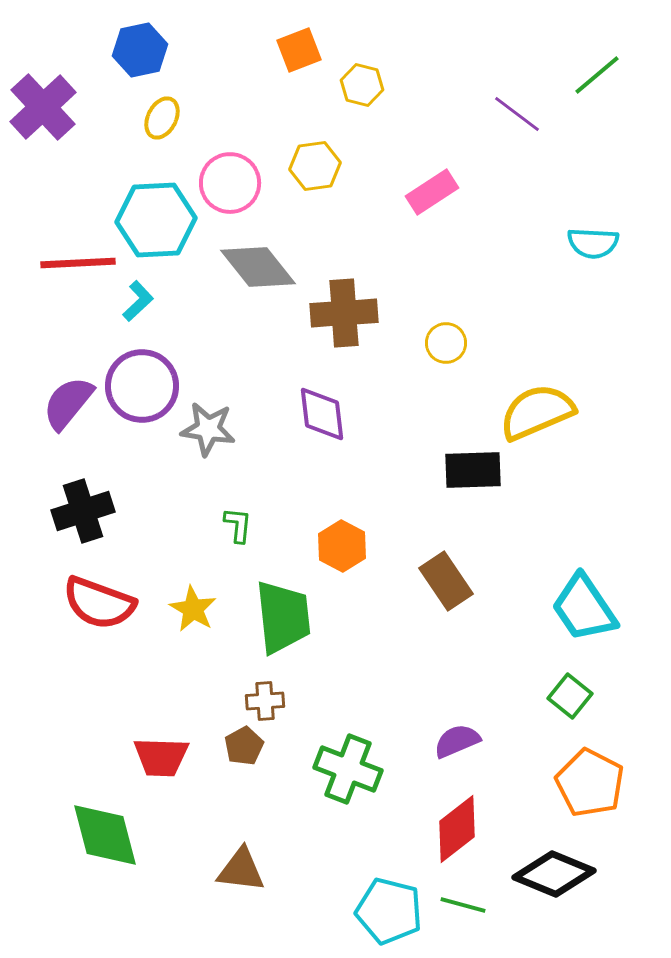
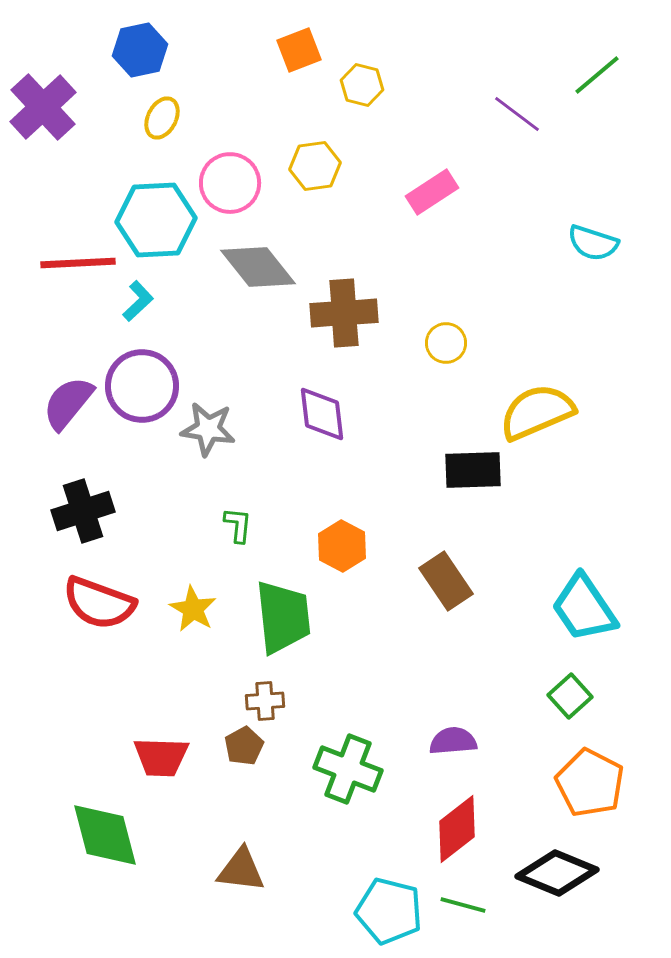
cyan semicircle at (593, 243): rotated 15 degrees clockwise
green square at (570, 696): rotated 9 degrees clockwise
purple semicircle at (457, 741): moved 4 px left; rotated 18 degrees clockwise
black diamond at (554, 874): moved 3 px right, 1 px up
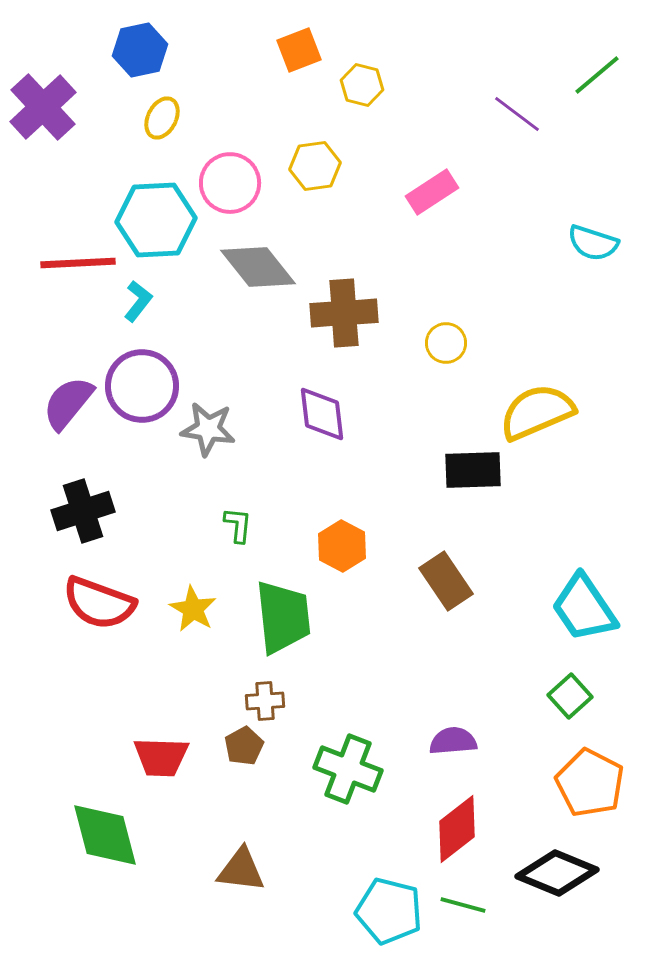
cyan L-shape at (138, 301): rotated 9 degrees counterclockwise
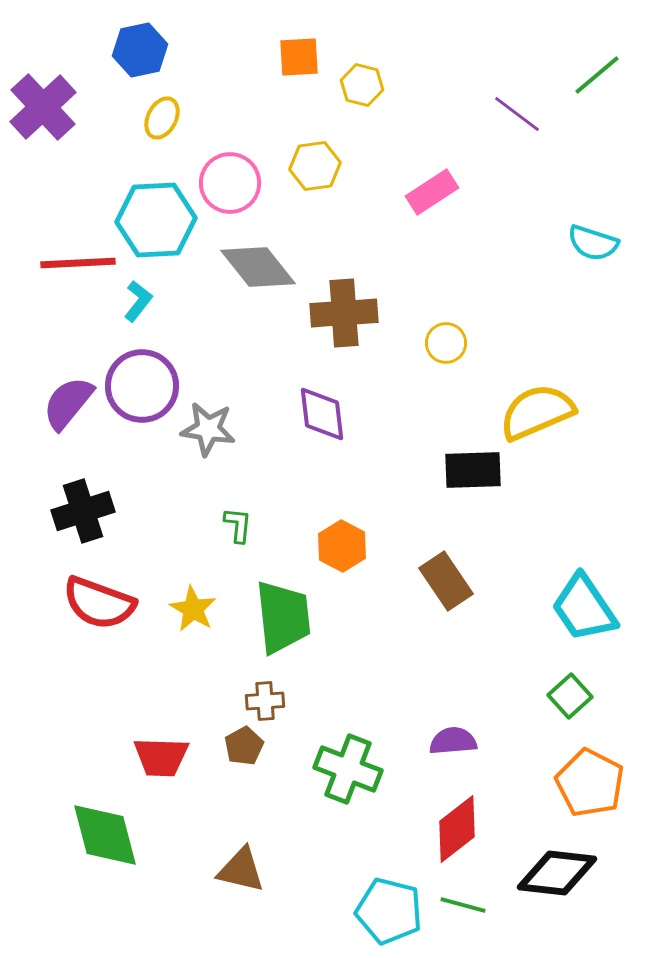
orange square at (299, 50): moved 7 px down; rotated 18 degrees clockwise
brown triangle at (241, 870): rotated 6 degrees clockwise
black diamond at (557, 873): rotated 16 degrees counterclockwise
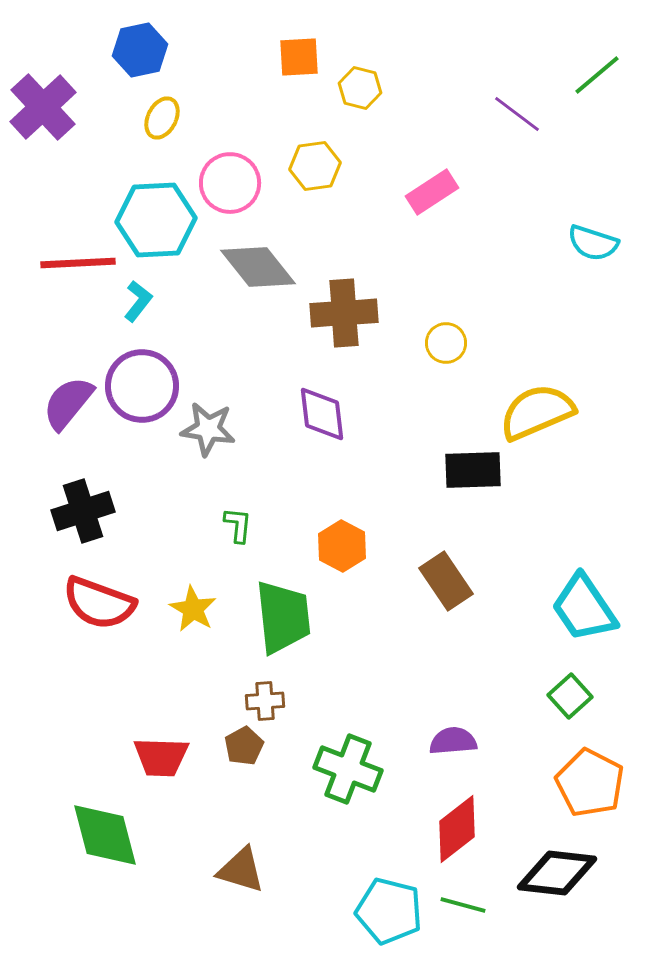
yellow hexagon at (362, 85): moved 2 px left, 3 px down
brown triangle at (241, 870): rotated 4 degrees clockwise
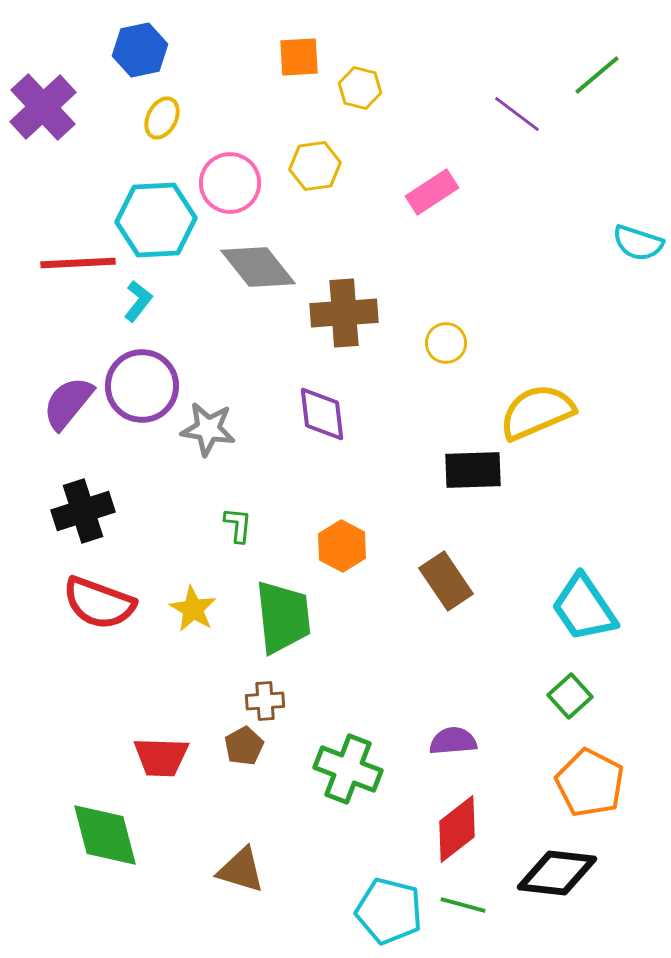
cyan semicircle at (593, 243): moved 45 px right
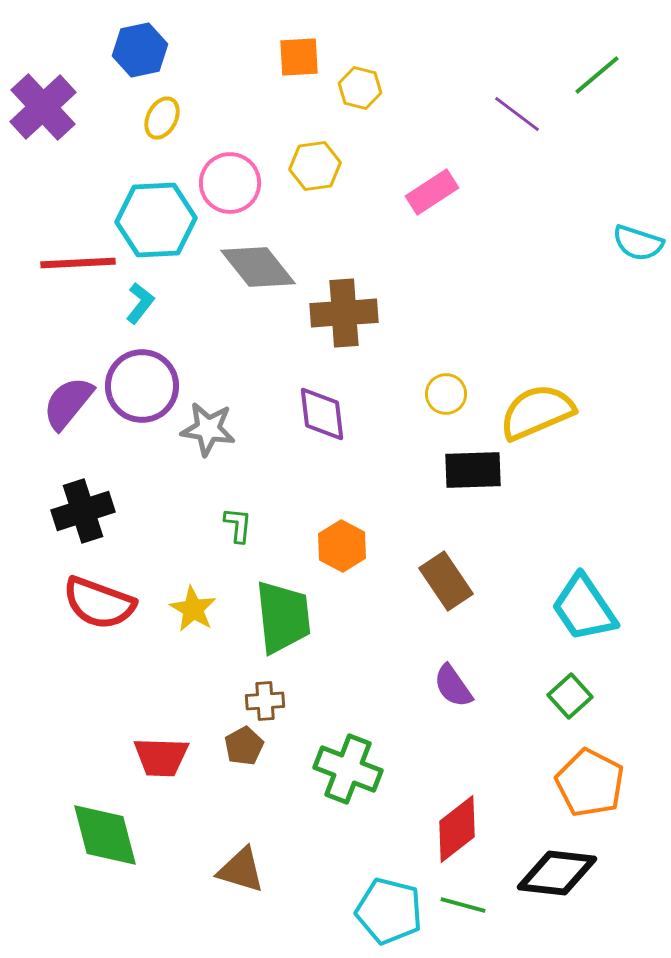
cyan L-shape at (138, 301): moved 2 px right, 2 px down
yellow circle at (446, 343): moved 51 px down
purple semicircle at (453, 741): moved 55 px up; rotated 120 degrees counterclockwise
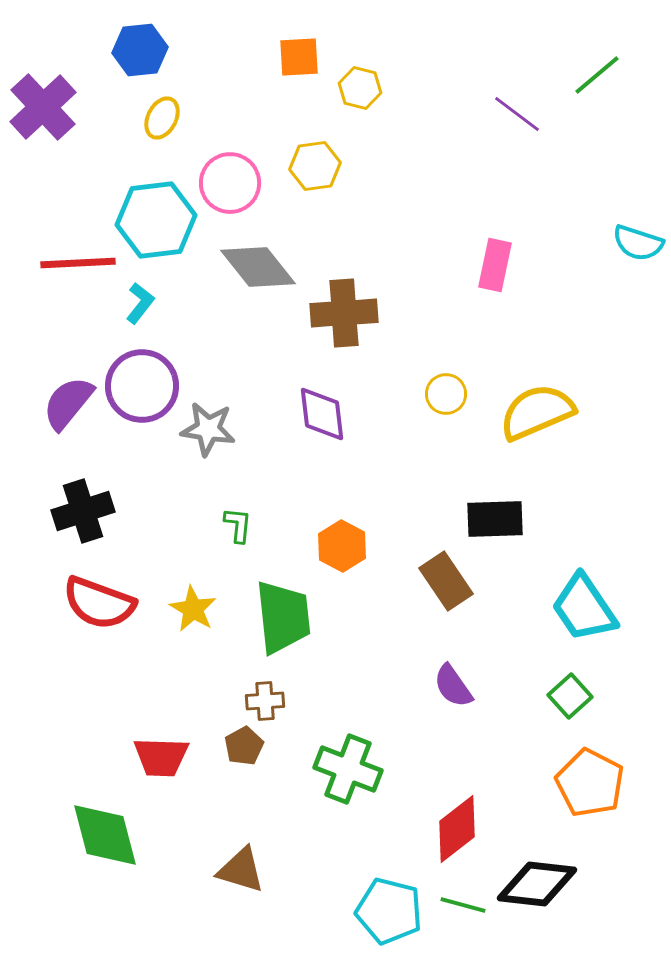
blue hexagon at (140, 50): rotated 6 degrees clockwise
pink rectangle at (432, 192): moved 63 px right, 73 px down; rotated 45 degrees counterclockwise
cyan hexagon at (156, 220): rotated 4 degrees counterclockwise
black rectangle at (473, 470): moved 22 px right, 49 px down
black diamond at (557, 873): moved 20 px left, 11 px down
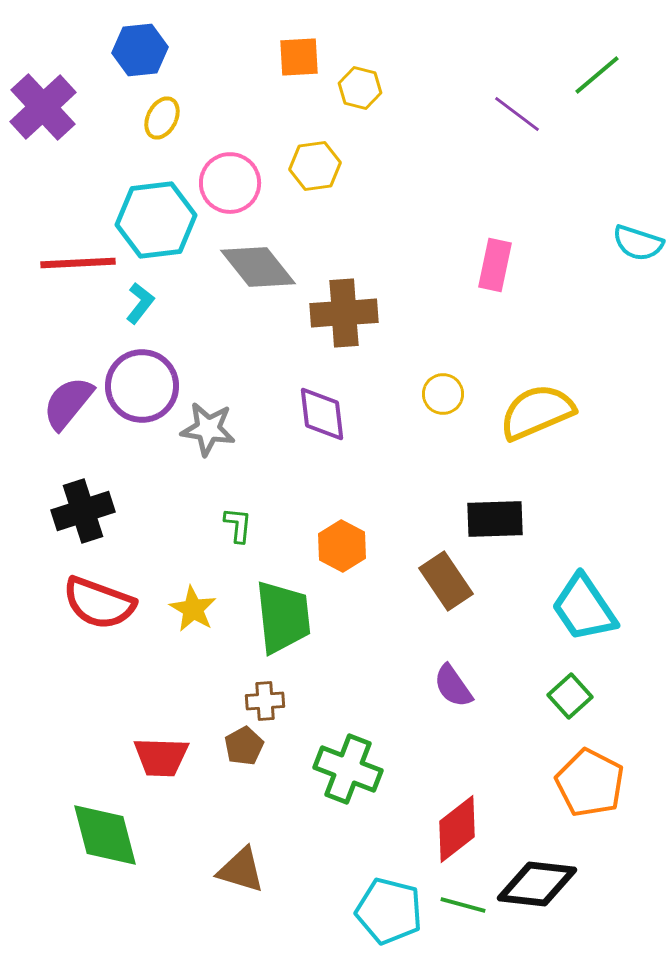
yellow circle at (446, 394): moved 3 px left
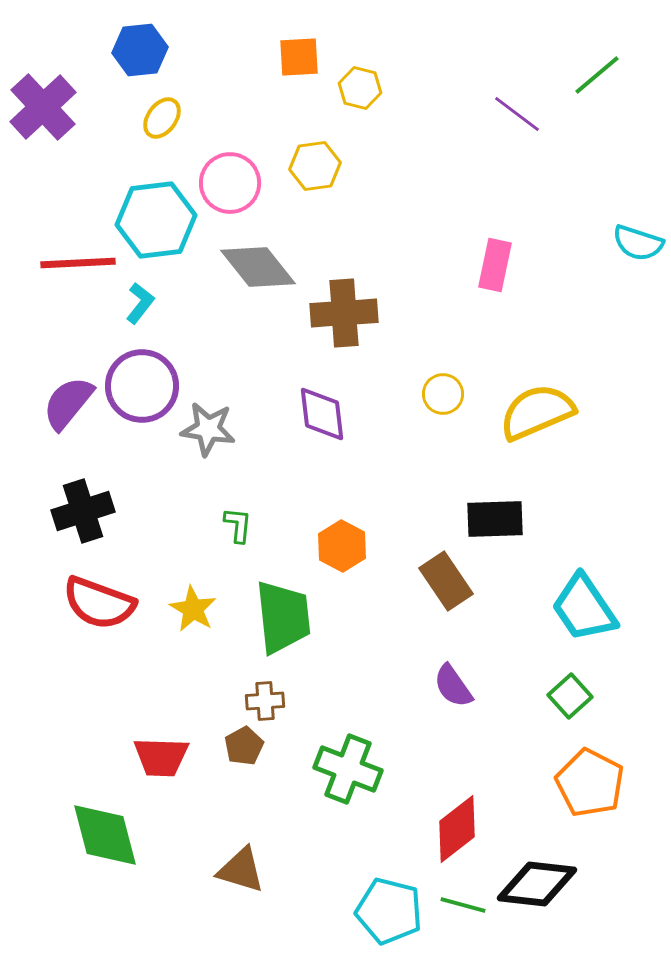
yellow ellipse at (162, 118): rotated 9 degrees clockwise
